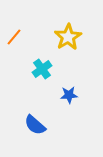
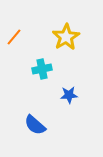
yellow star: moved 2 px left
cyan cross: rotated 24 degrees clockwise
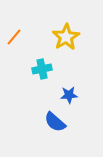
blue semicircle: moved 20 px right, 3 px up
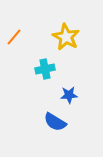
yellow star: rotated 12 degrees counterclockwise
cyan cross: moved 3 px right
blue semicircle: rotated 10 degrees counterclockwise
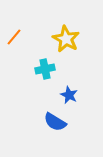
yellow star: moved 2 px down
blue star: rotated 30 degrees clockwise
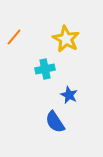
blue semicircle: rotated 25 degrees clockwise
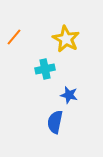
blue star: rotated 12 degrees counterclockwise
blue semicircle: rotated 45 degrees clockwise
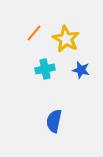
orange line: moved 20 px right, 4 px up
blue star: moved 12 px right, 25 px up
blue semicircle: moved 1 px left, 1 px up
